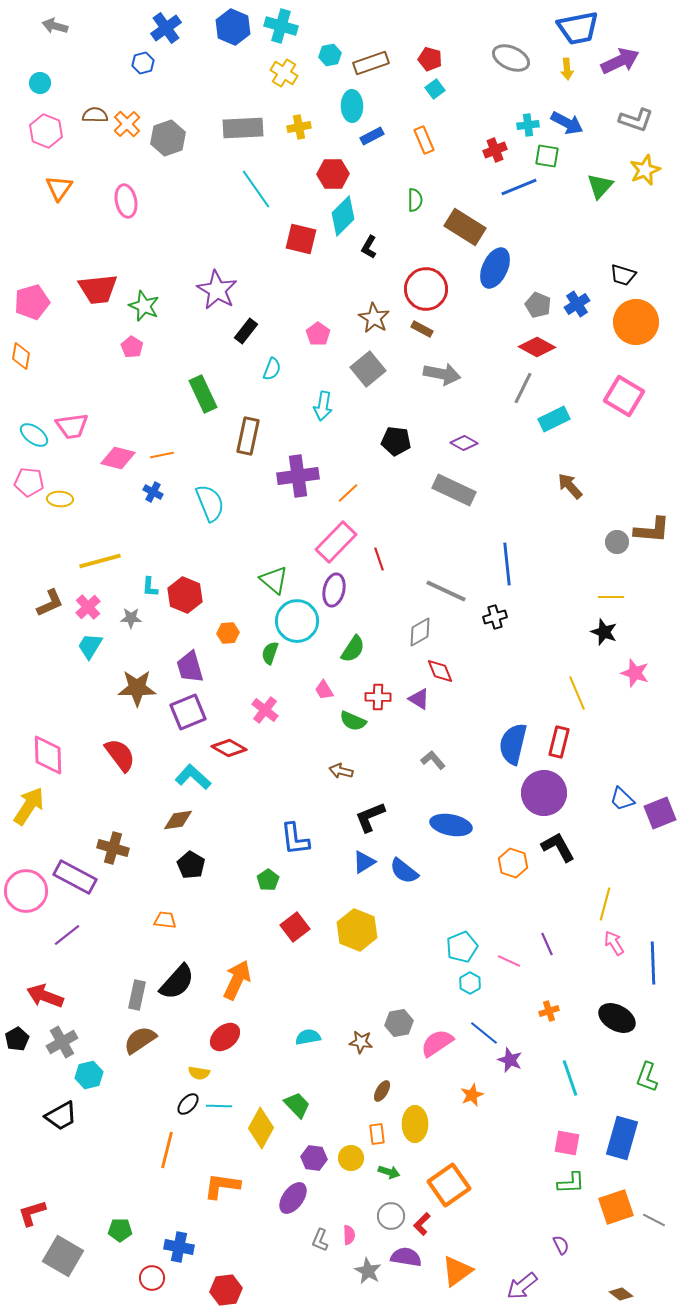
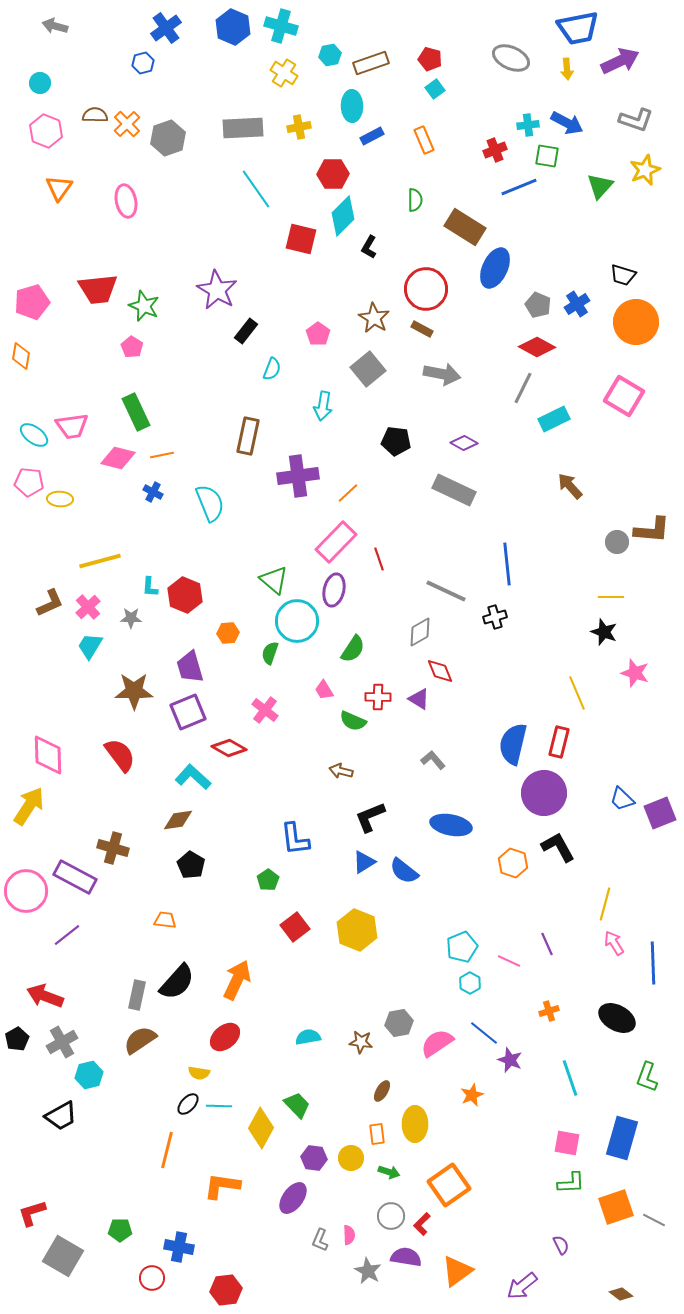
green rectangle at (203, 394): moved 67 px left, 18 px down
brown star at (137, 688): moved 3 px left, 3 px down
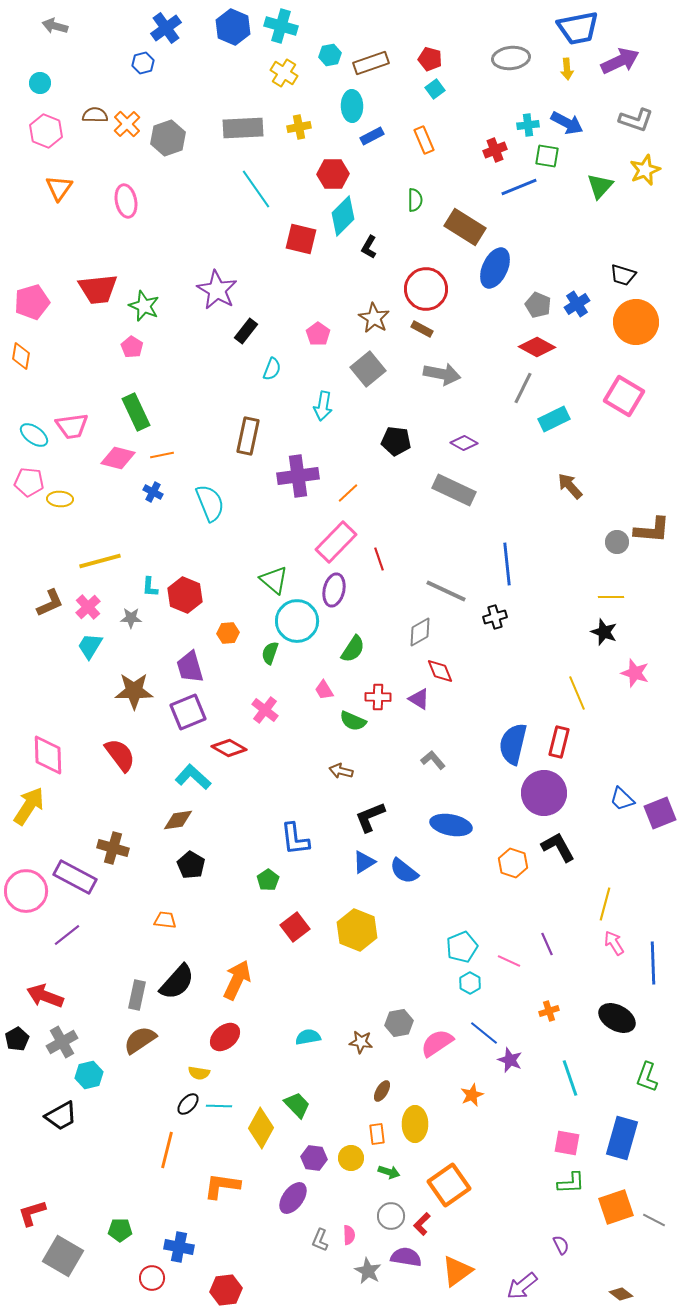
gray ellipse at (511, 58): rotated 30 degrees counterclockwise
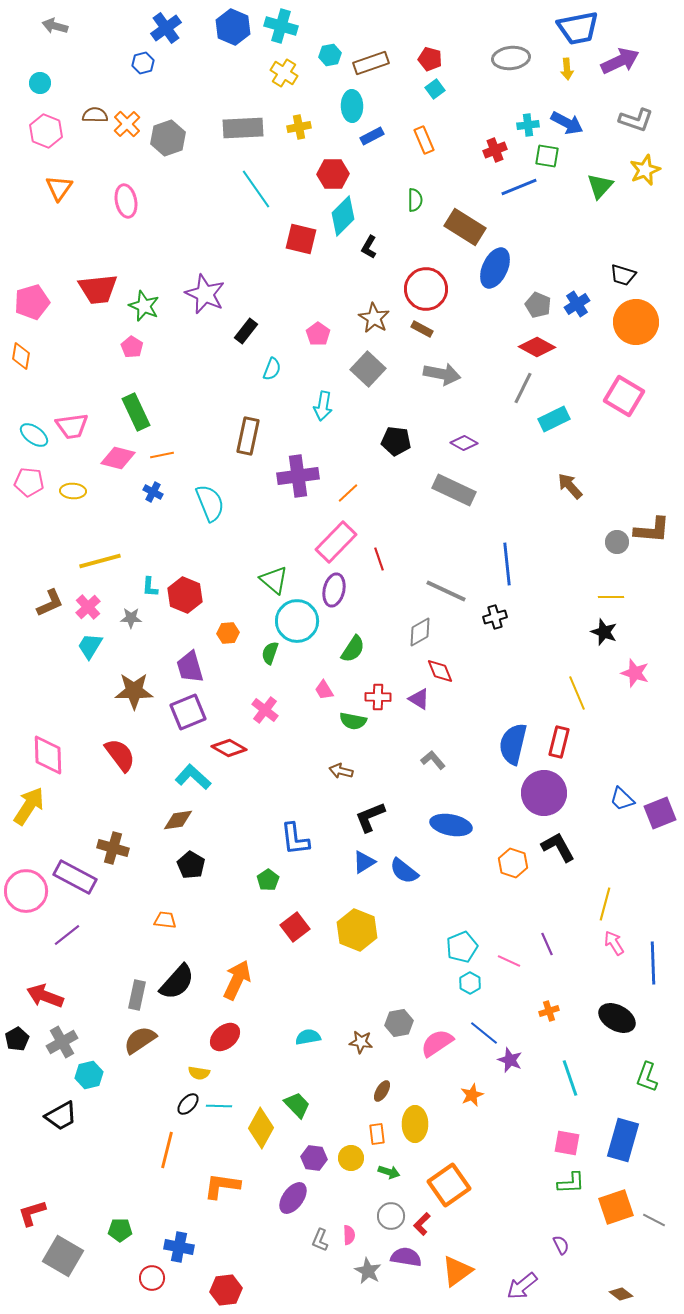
purple star at (217, 290): moved 12 px left, 4 px down; rotated 6 degrees counterclockwise
gray square at (368, 369): rotated 8 degrees counterclockwise
yellow ellipse at (60, 499): moved 13 px right, 8 px up
green semicircle at (353, 721): rotated 12 degrees counterclockwise
blue rectangle at (622, 1138): moved 1 px right, 2 px down
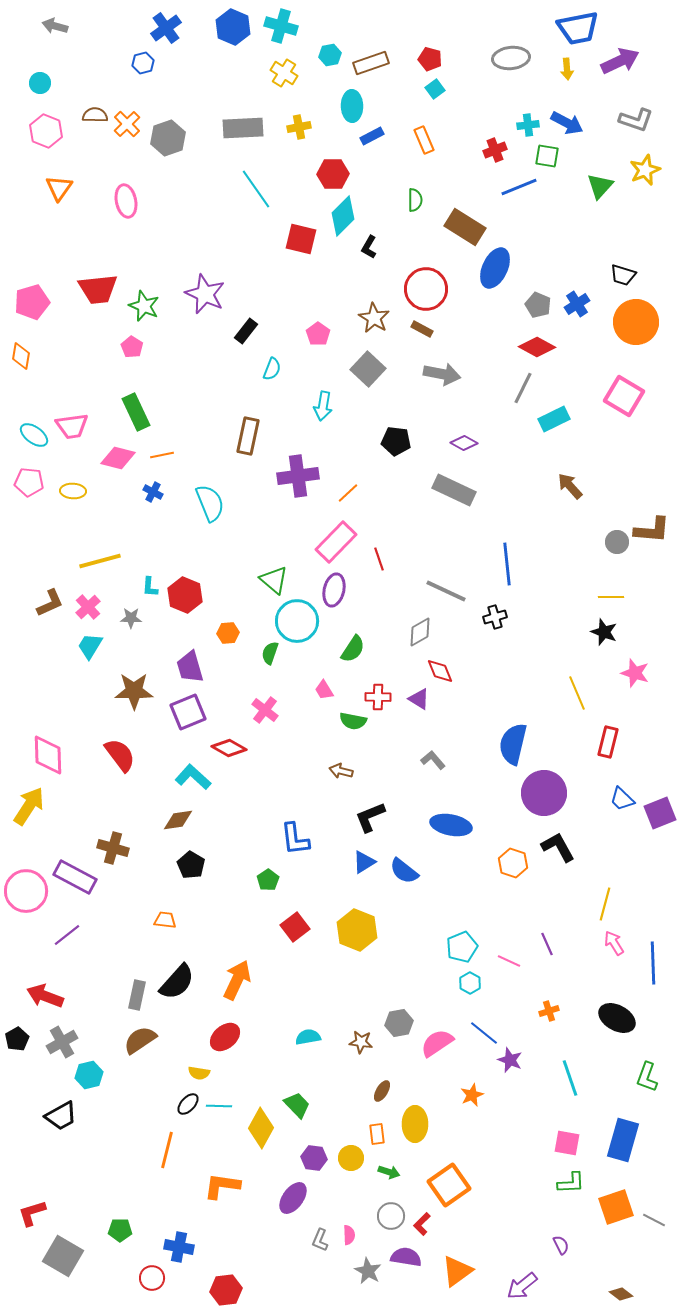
red rectangle at (559, 742): moved 49 px right
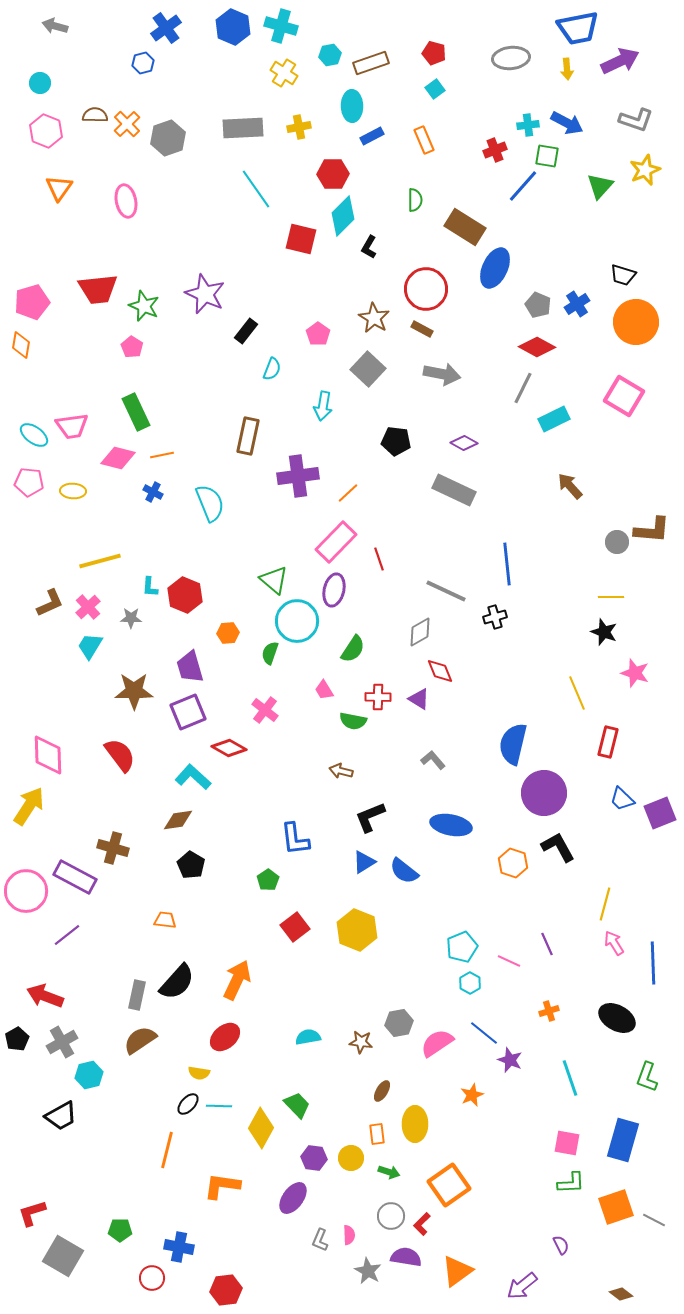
red pentagon at (430, 59): moved 4 px right, 6 px up
blue line at (519, 187): moved 4 px right, 1 px up; rotated 27 degrees counterclockwise
orange diamond at (21, 356): moved 11 px up
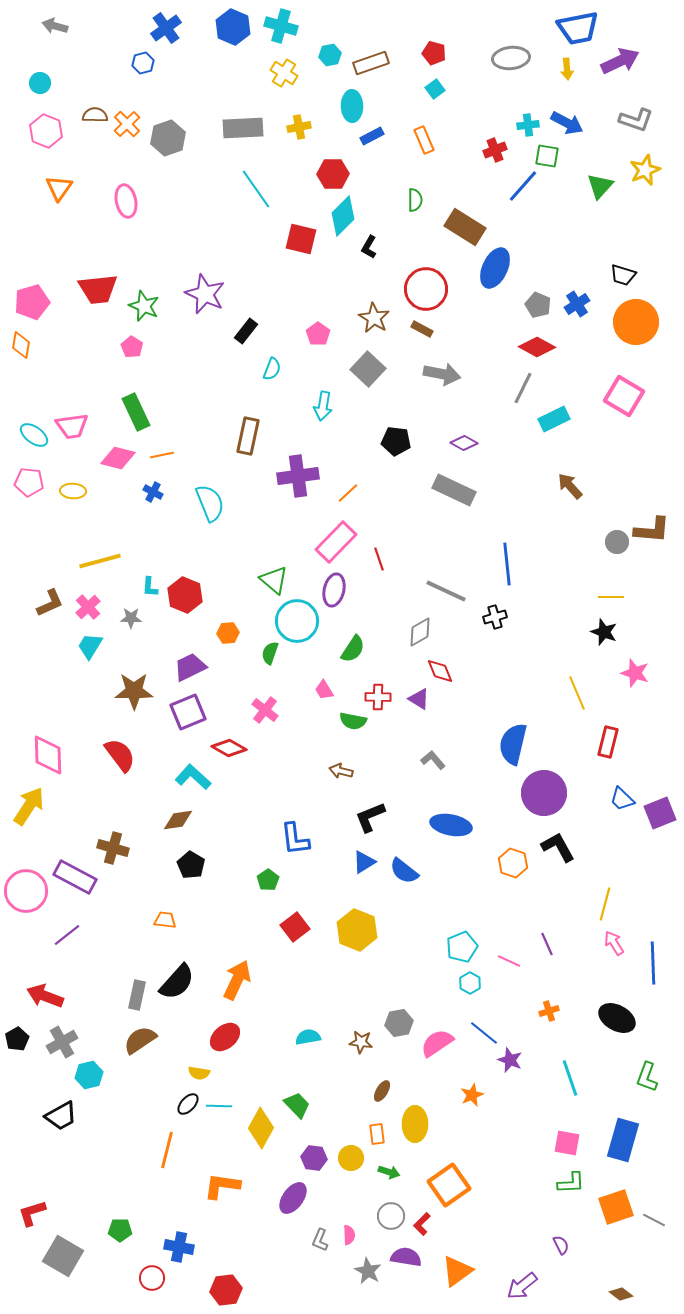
purple trapezoid at (190, 667): rotated 80 degrees clockwise
